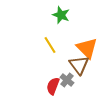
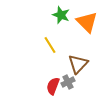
orange triangle: moved 26 px up
brown triangle: moved 1 px left, 1 px up; rotated 20 degrees clockwise
gray cross: moved 1 px right, 2 px down; rotated 24 degrees clockwise
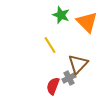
gray cross: moved 1 px right, 4 px up
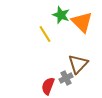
orange triangle: moved 5 px left
yellow line: moved 5 px left, 11 px up
gray cross: moved 3 px left
red semicircle: moved 5 px left
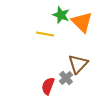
yellow line: rotated 48 degrees counterclockwise
gray cross: rotated 16 degrees counterclockwise
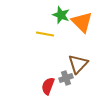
gray cross: rotated 24 degrees clockwise
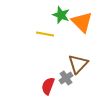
gray cross: rotated 16 degrees counterclockwise
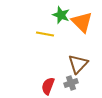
gray cross: moved 5 px right, 5 px down; rotated 16 degrees clockwise
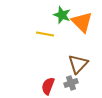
green star: moved 1 px right
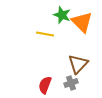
red semicircle: moved 3 px left, 1 px up
